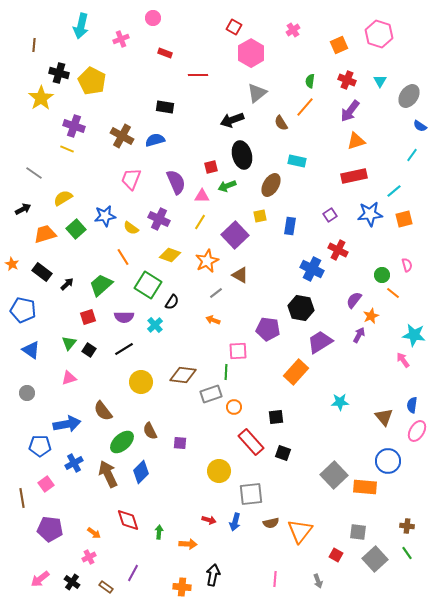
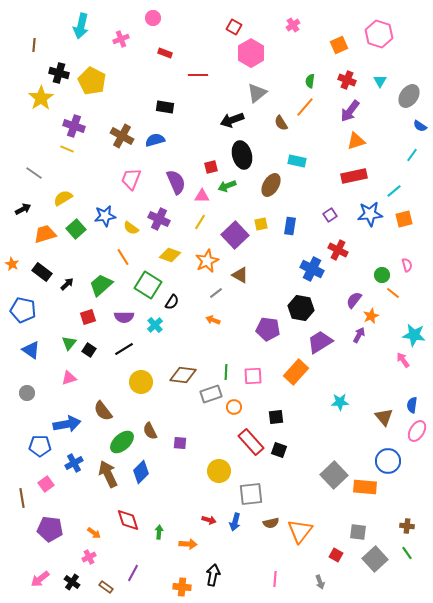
pink cross at (293, 30): moved 5 px up
yellow square at (260, 216): moved 1 px right, 8 px down
pink square at (238, 351): moved 15 px right, 25 px down
black square at (283, 453): moved 4 px left, 3 px up
gray arrow at (318, 581): moved 2 px right, 1 px down
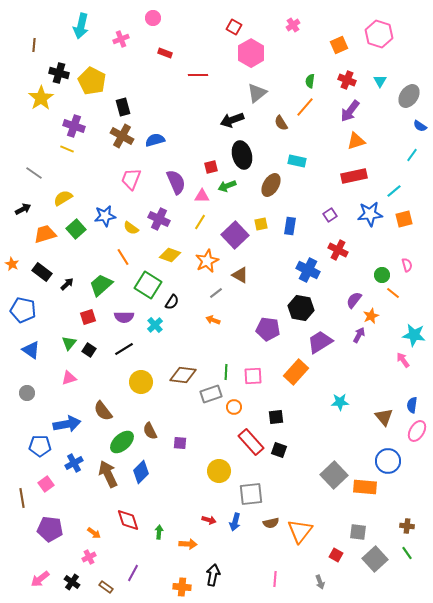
black rectangle at (165, 107): moved 42 px left; rotated 66 degrees clockwise
blue cross at (312, 269): moved 4 px left, 1 px down
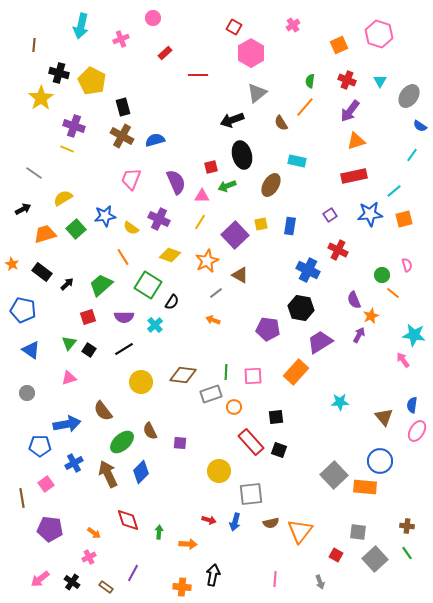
red rectangle at (165, 53): rotated 64 degrees counterclockwise
purple semicircle at (354, 300): rotated 60 degrees counterclockwise
blue circle at (388, 461): moved 8 px left
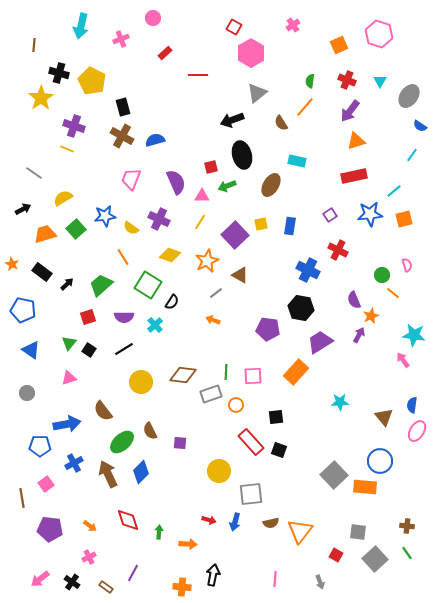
orange circle at (234, 407): moved 2 px right, 2 px up
orange arrow at (94, 533): moved 4 px left, 7 px up
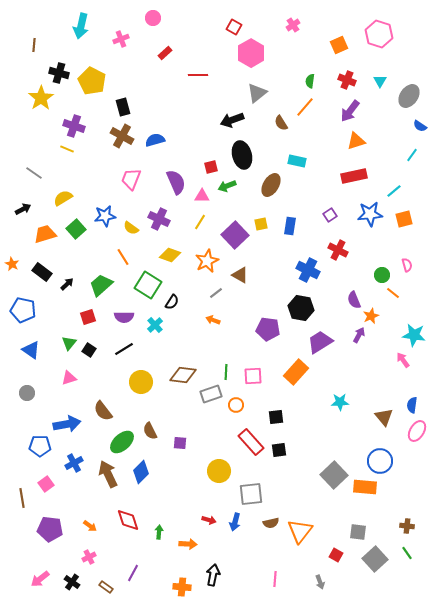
black square at (279, 450): rotated 28 degrees counterclockwise
